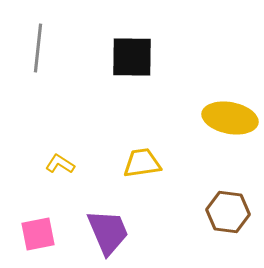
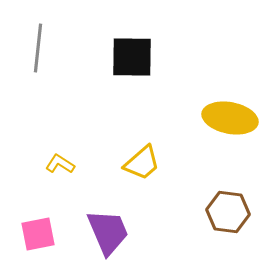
yellow trapezoid: rotated 147 degrees clockwise
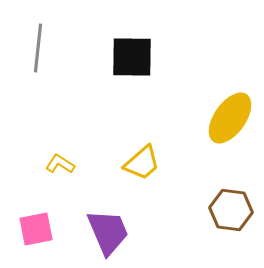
yellow ellipse: rotated 66 degrees counterclockwise
brown hexagon: moved 3 px right, 2 px up
pink square: moved 2 px left, 5 px up
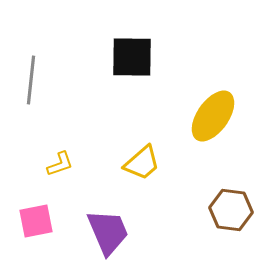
gray line: moved 7 px left, 32 px down
yellow ellipse: moved 17 px left, 2 px up
yellow L-shape: rotated 128 degrees clockwise
pink square: moved 8 px up
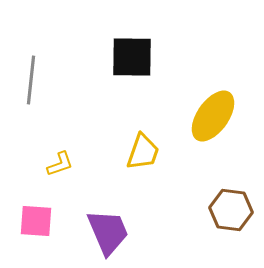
yellow trapezoid: moved 1 px right, 11 px up; rotated 30 degrees counterclockwise
pink square: rotated 15 degrees clockwise
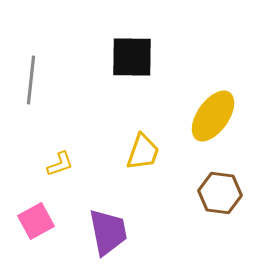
brown hexagon: moved 11 px left, 17 px up
pink square: rotated 33 degrees counterclockwise
purple trapezoid: rotated 12 degrees clockwise
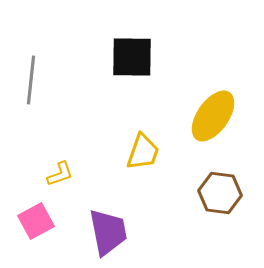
yellow L-shape: moved 10 px down
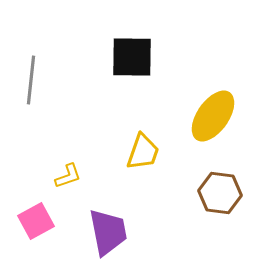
yellow L-shape: moved 8 px right, 2 px down
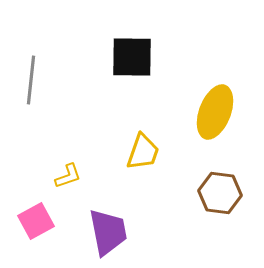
yellow ellipse: moved 2 px right, 4 px up; rotated 14 degrees counterclockwise
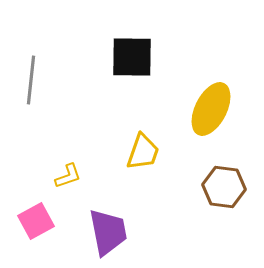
yellow ellipse: moved 4 px left, 3 px up; rotated 6 degrees clockwise
brown hexagon: moved 4 px right, 6 px up
